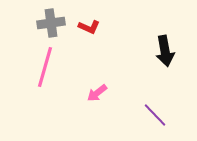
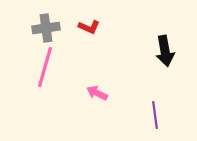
gray cross: moved 5 px left, 5 px down
pink arrow: rotated 65 degrees clockwise
purple line: rotated 36 degrees clockwise
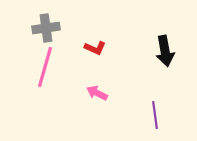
red L-shape: moved 6 px right, 21 px down
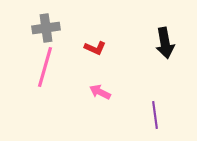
black arrow: moved 8 px up
pink arrow: moved 3 px right, 1 px up
